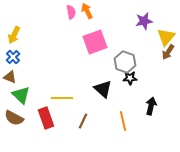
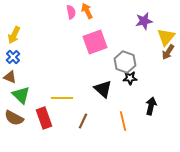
red rectangle: moved 2 px left
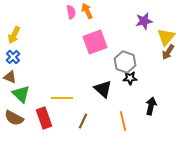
green triangle: moved 1 px up
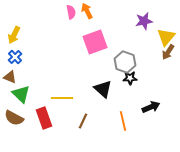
blue cross: moved 2 px right
black arrow: moved 1 px down; rotated 54 degrees clockwise
